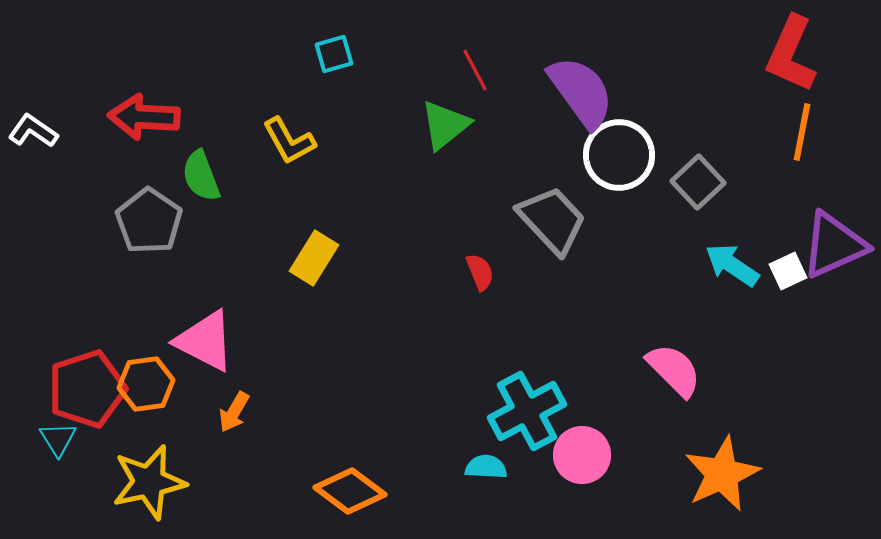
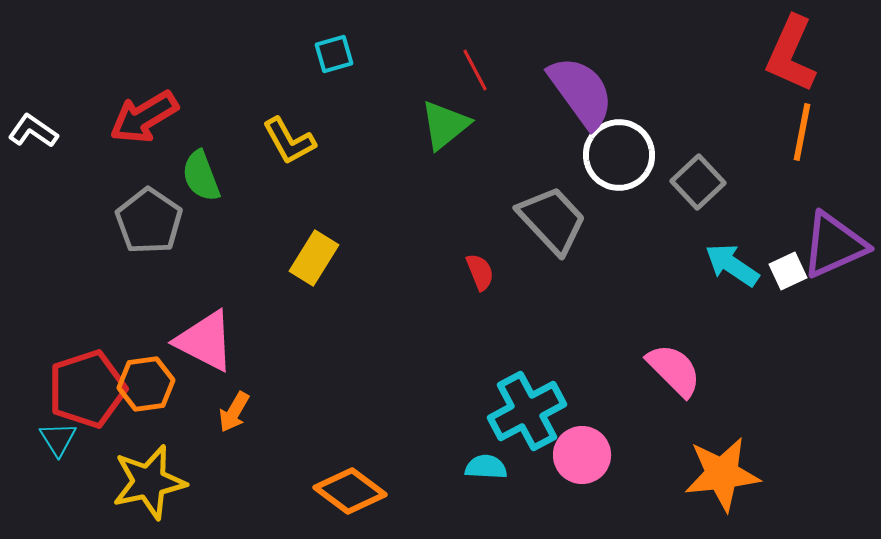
red arrow: rotated 34 degrees counterclockwise
orange star: rotated 18 degrees clockwise
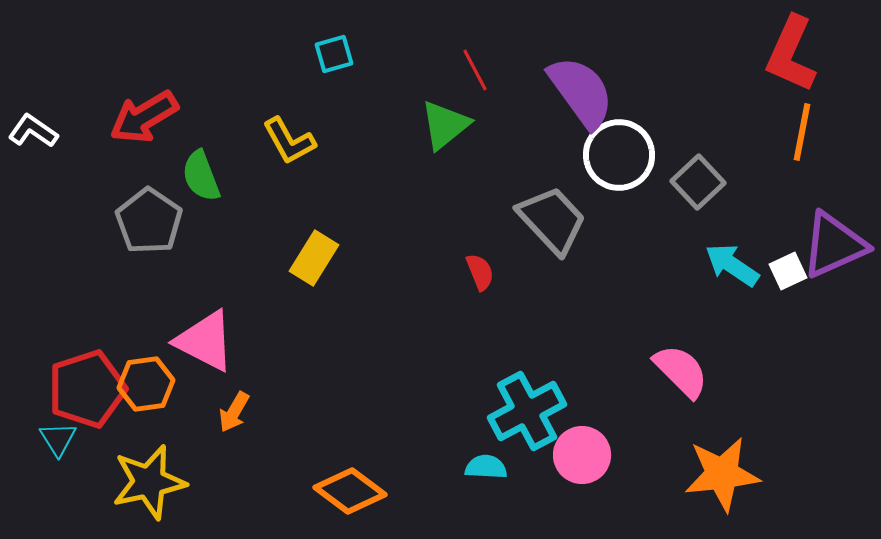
pink semicircle: moved 7 px right, 1 px down
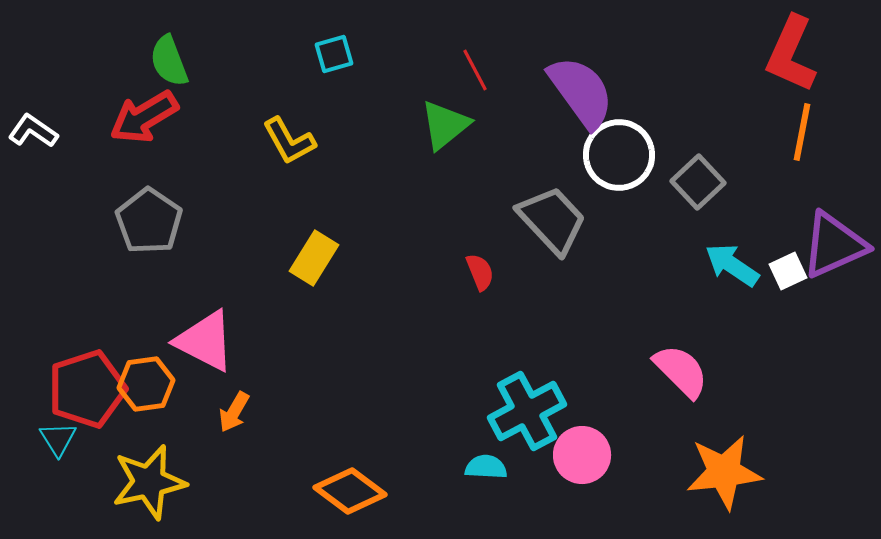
green semicircle: moved 32 px left, 115 px up
orange star: moved 2 px right, 2 px up
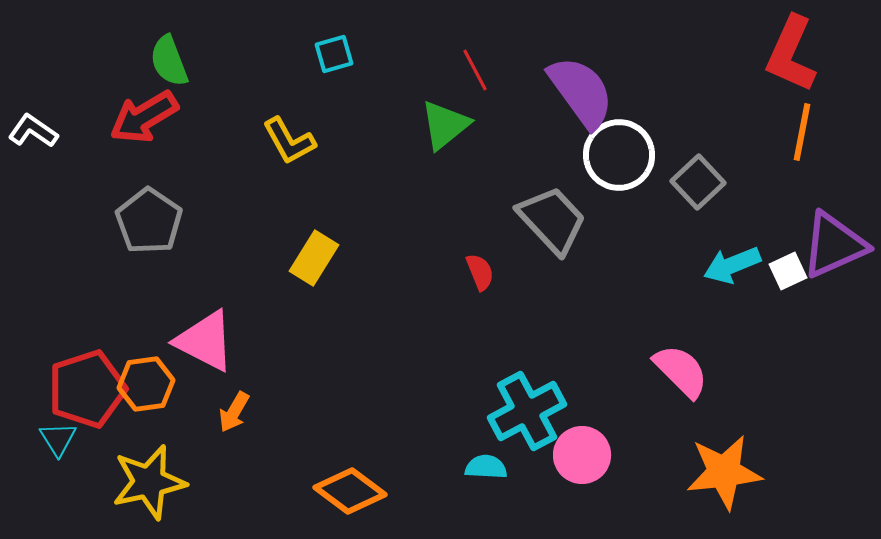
cyan arrow: rotated 56 degrees counterclockwise
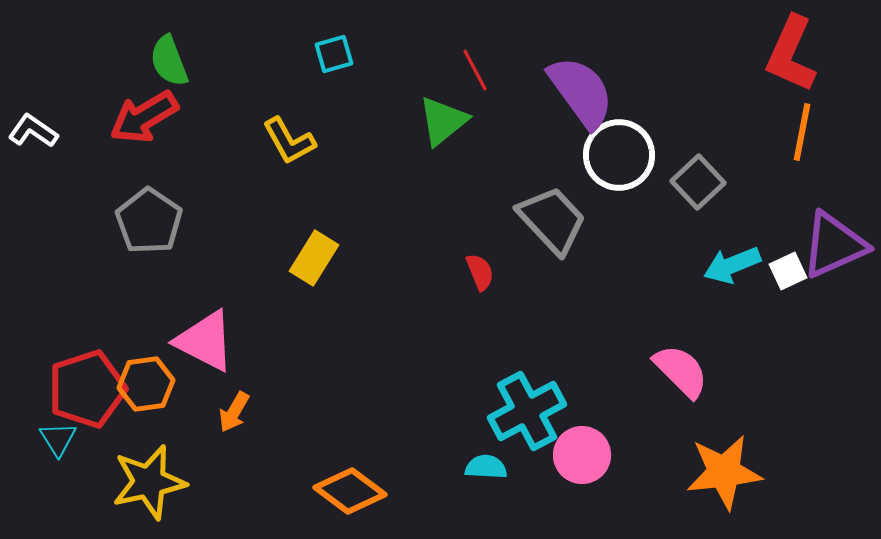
green triangle: moved 2 px left, 4 px up
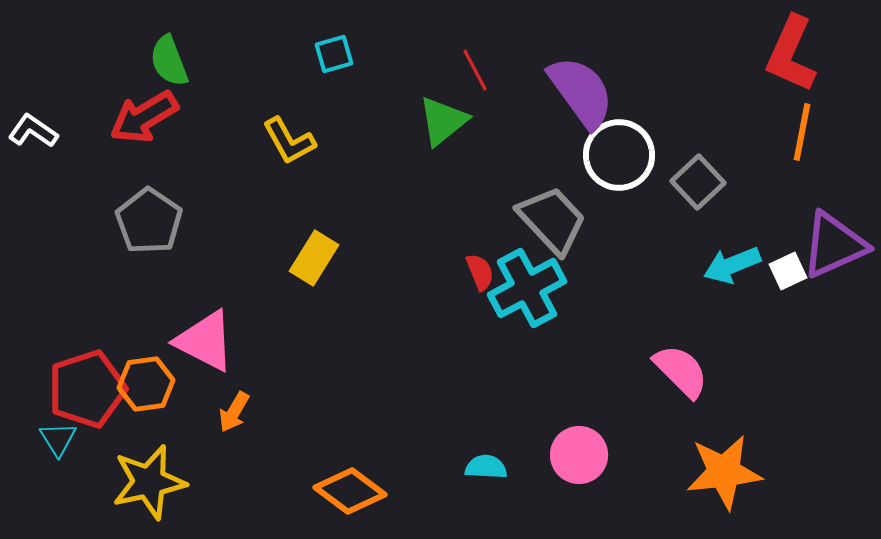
cyan cross: moved 123 px up
pink circle: moved 3 px left
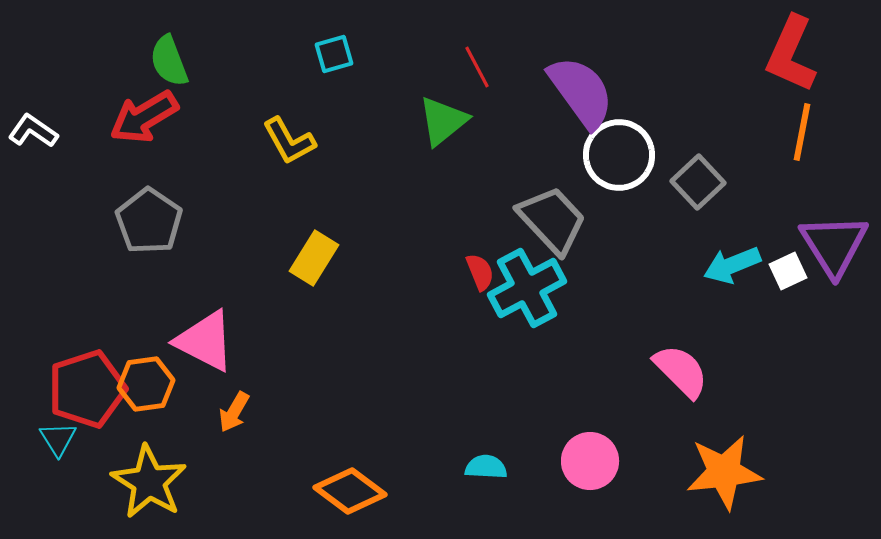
red line: moved 2 px right, 3 px up
purple triangle: rotated 38 degrees counterclockwise
pink circle: moved 11 px right, 6 px down
yellow star: rotated 28 degrees counterclockwise
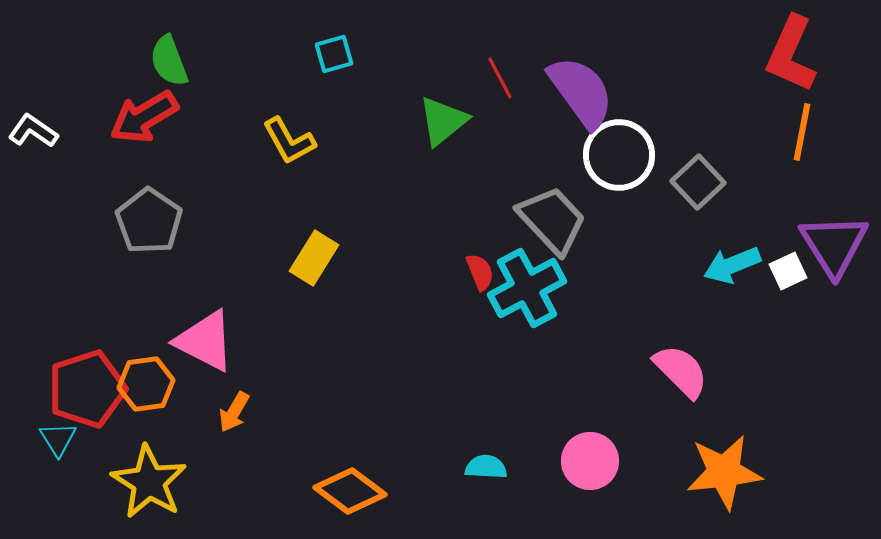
red line: moved 23 px right, 11 px down
